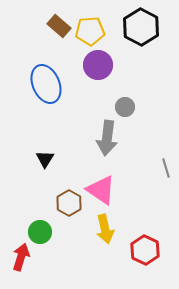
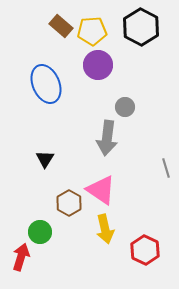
brown rectangle: moved 2 px right
yellow pentagon: moved 2 px right
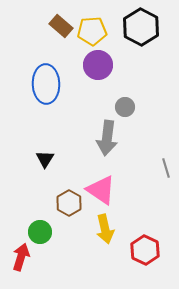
blue ellipse: rotated 21 degrees clockwise
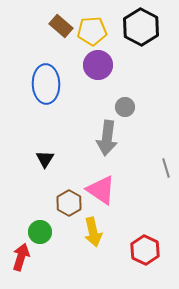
yellow arrow: moved 12 px left, 3 px down
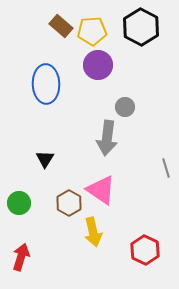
green circle: moved 21 px left, 29 px up
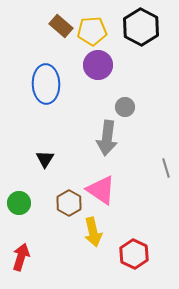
red hexagon: moved 11 px left, 4 px down
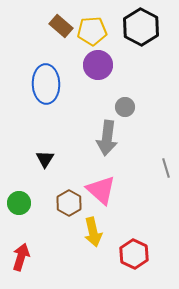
pink triangle: rotated 8 degrees clockwise
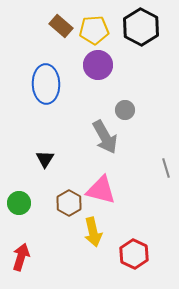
yellow pentagon: moved 2 px right, 1 px up
gray circle: moved 3 px down
gray arrow: moved 2 px left, 1 px up; rotated 36 degrees counterclockwise
pink triangle: rotated 28 degrees counterclockwise
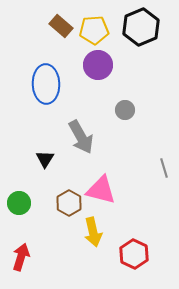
black hexagon: rotated 9 degrees clockwise
gray arrow: moved 24 px left
gray line: moved 2 px left
